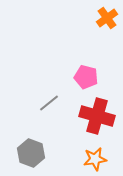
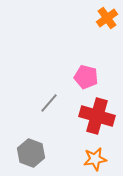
gray line: rotated 10 degrees counterclockwise
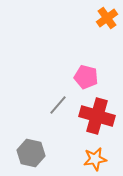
gray line: moved 9 px right, 2 px down
gray hexagon: rotated 8 degrees counterclockwise
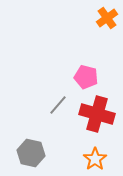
red cross: moved 2 px up
orange star: rotated 25 degrees counterclockwise
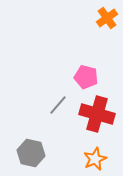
orange star: rotated 10 degrees clockwise
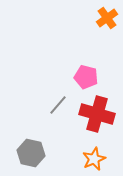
orange star: moved 1 px left
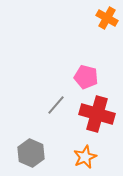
orange cross: rotated 25 degrees counterclockwise
gray line: moved 2 px left
gray hexagon: rotated 12 degrees clockwise
orange star: moved 9 px left, 2 px up
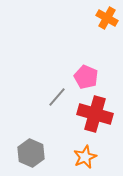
pink pentagon: rotated 10 degrees clockwise
gray line: moved 1 px right, 8 px up
red cross: moved 2 px left
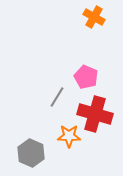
orange cross: moved 13 px left, 1 px up
gray line: rotated 10 degrees counterclockwise
orange star: moved 16 px left, 21 px up; rotated 25 degrees clockwise
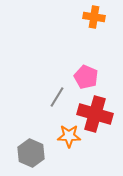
orange cross: rotated 20 degrees counterclockwise
